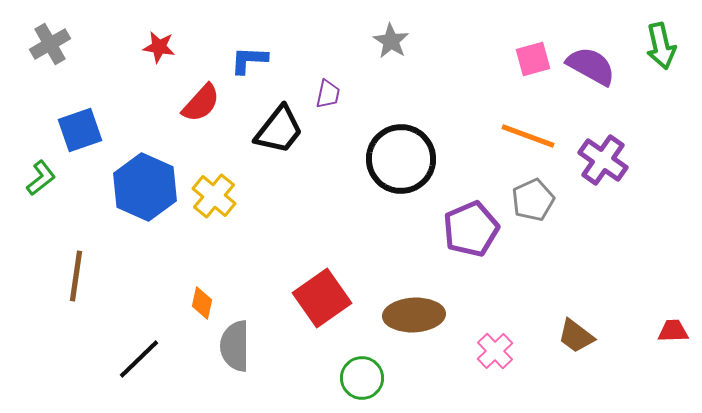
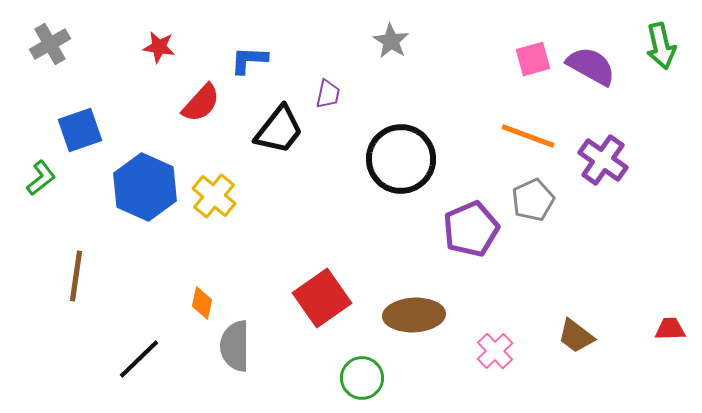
red trapezoid: moved 3 px left, 2 px up
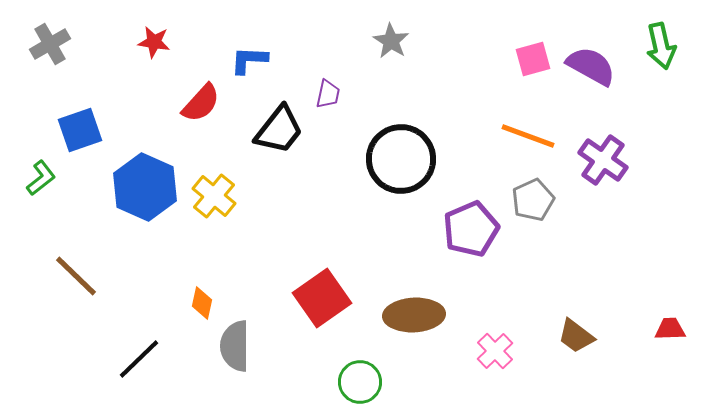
red star: moved 5 px left, 5 px up
brown line: rotated 54 degrees counterclockwise
green circle: moved 2 px left, 4 px down
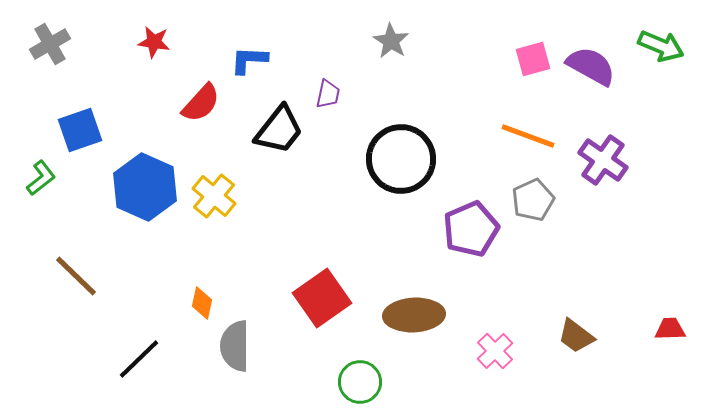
green arrow: rotated 54 degrees counterclockwise
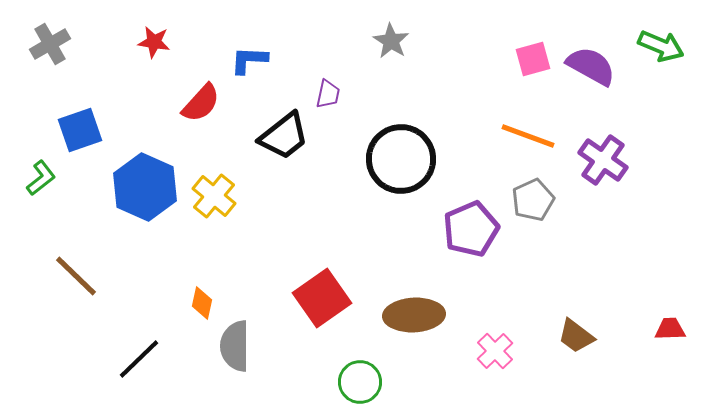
black trapezoid: moved 5 px right, 6 px down; rotated 14 degrees clockwise
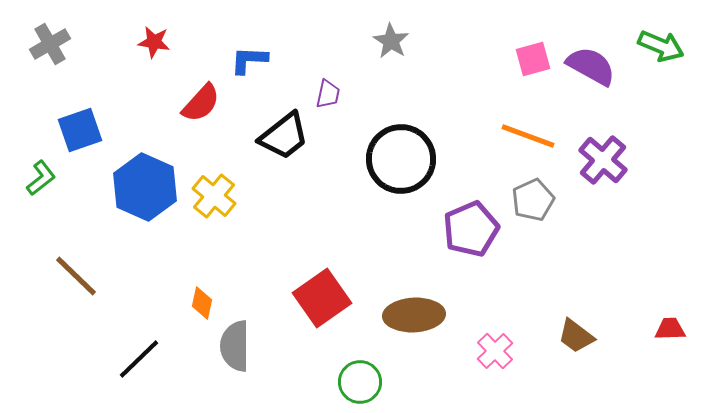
purple cross: rotated 6 degrees clockwise
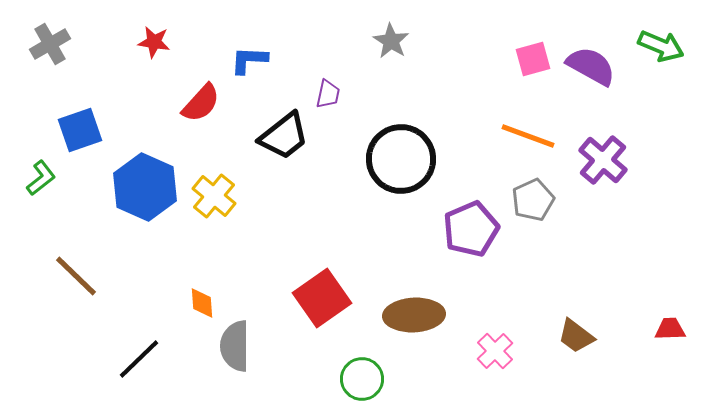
orange diamond: rotated 16 degrees counterclockwise
green circle: moved 2 px right, 3 px up
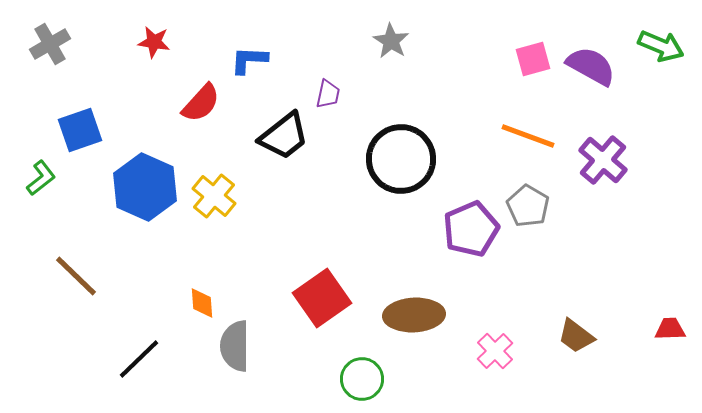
gray pentagon: moved 5 px left, 6 px down; rotated 18 degrees counterclockwise
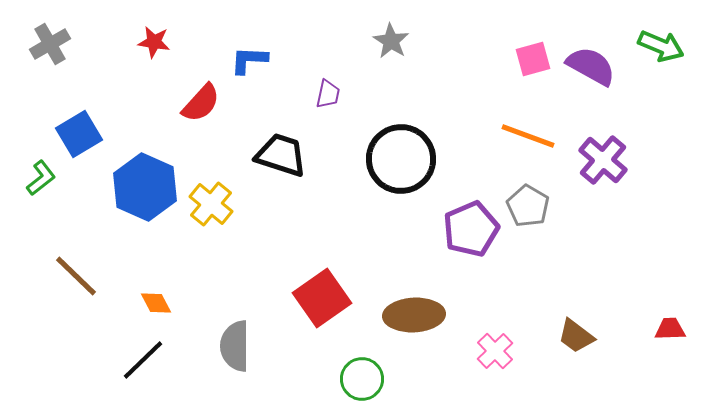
blue square: moved 1 px left, 4 px down; rotated 12 degrees counterclockwise
black trapezoid: moved 3 px left, 19 px down; rotated 124 degrees counterclockwise
yellow cross: moved 3 px left, 8 px down
orange diamond: moved 46 px left; rotated 24 degrees counterclockwise
black line: moved 4 px right, 1 px down
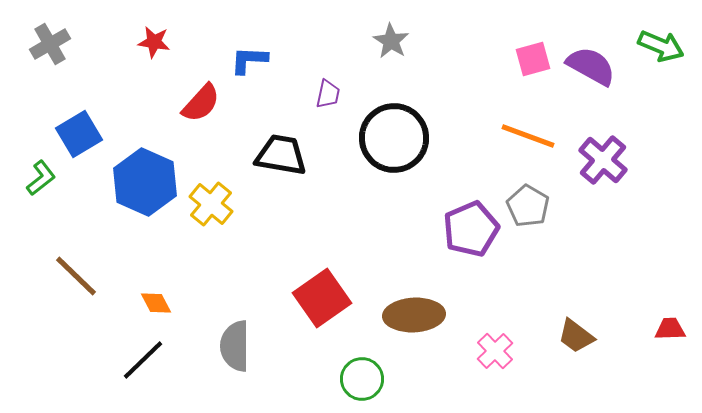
black trapezoid: rotated 8 degrees counterclockwise
black circle: moved 7 px left, 21 px up
blue hexagon: moved 5 px up
